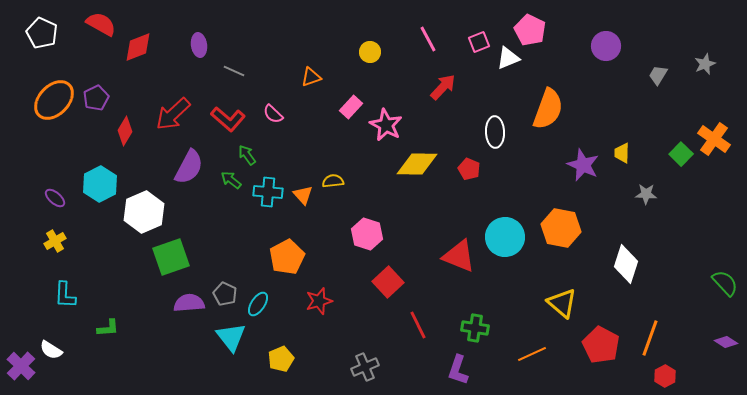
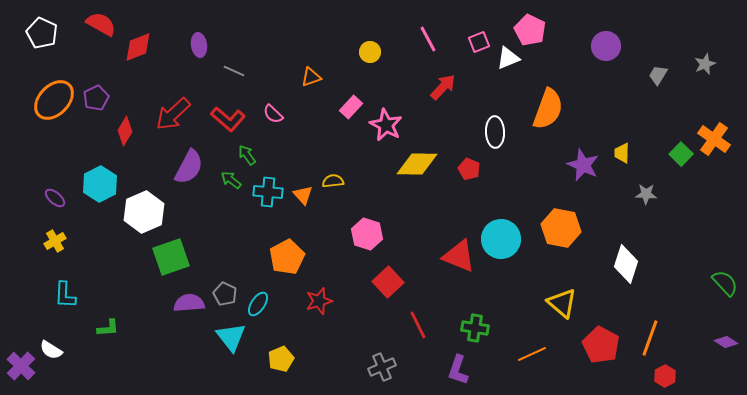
cyan circle at (505, 237): moved 4 px left, 2 px down
gray cross at (365, 367): moved 17 px right
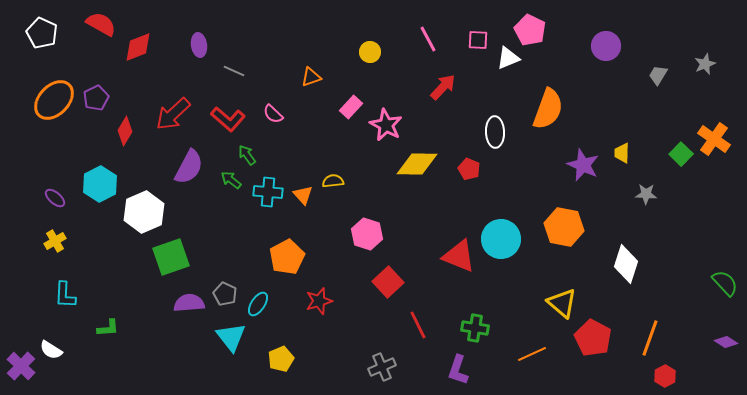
pink square at (479, 42): moved 1 px left, 2 px up; rotated 25 degrees clockwise
orange hexagon at (561, 228): moved 3 px right, 1 px up
red pentagon at (601, 345): moved 8 px left, 7 px up
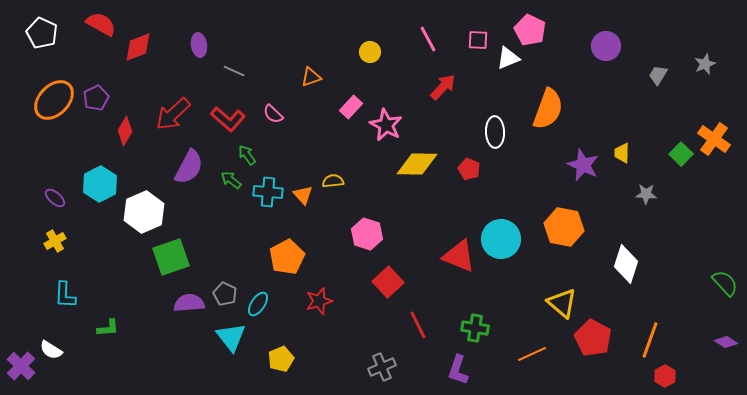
orange line at (650, 338): moved 2 px down
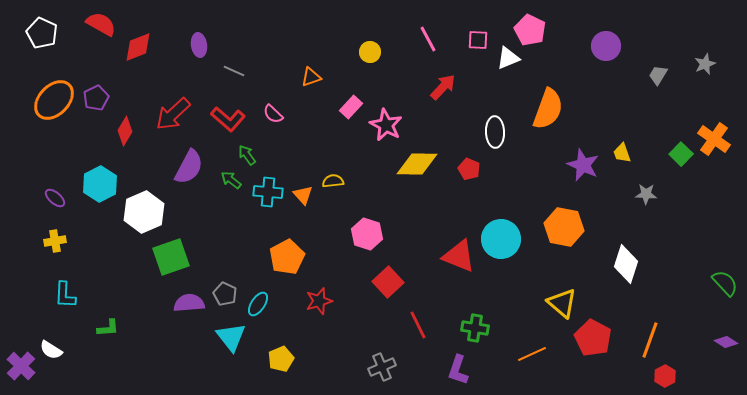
yellow trapezoid at (622, 153): rotated 20 degrees counterclockwise
yellow cross at (55, 241): rotated 20 degrees clockwise
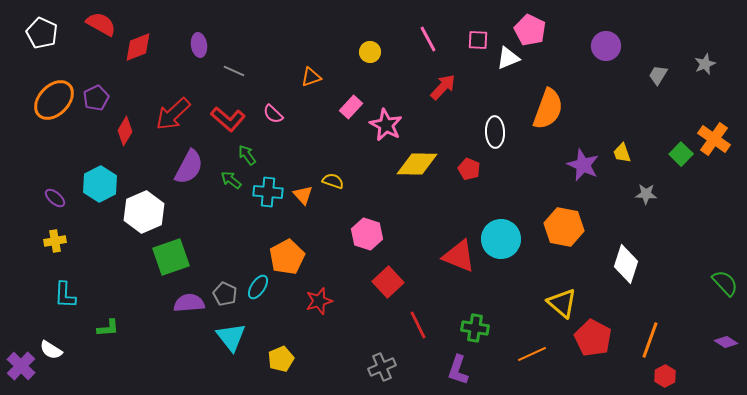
yellow semicircle at (333, 181): rotated 25 degrees clockwise
cyan ellipse at (258, 304): moved 17 px up
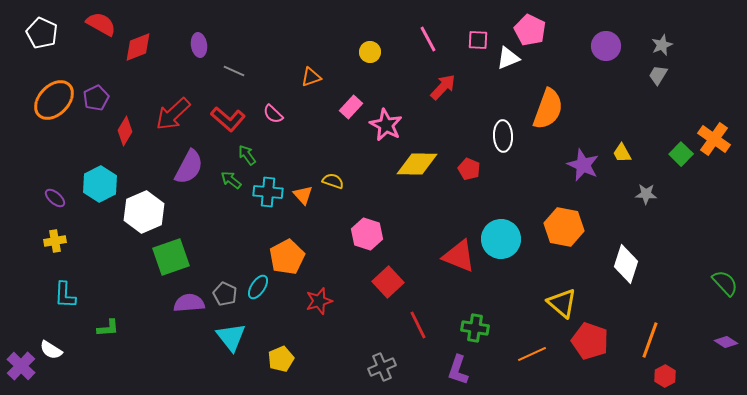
gray star at (705, 64): moved 43 px left, 19 px up
white ellipse at (495, 132): moved 8 px right, 4 px down
yellow trapezoid at (622, 153): rotated 10 degrees counterclockwise
red pentagon at (593, 338): moved 3 px left, 3 px down; rotated 9 degrees counterclockwise
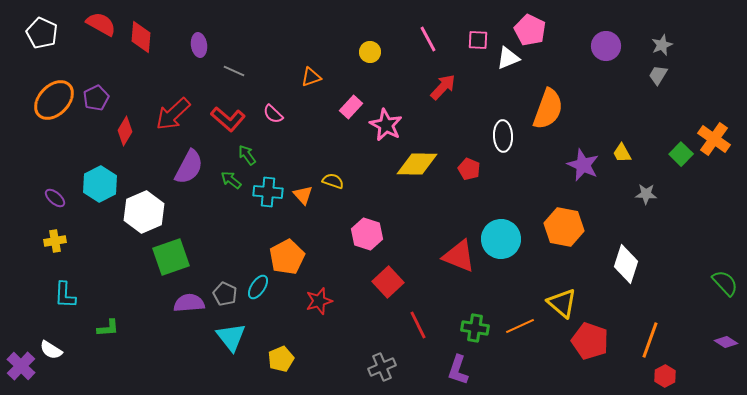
red diamond at (138, 47): moved 3 px right, 10 px up; rotated 64 degrees counterclockwise
orange line at (532, 354): moved 12 px left, 28 px up
